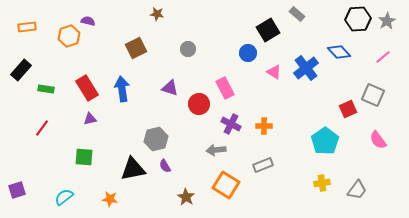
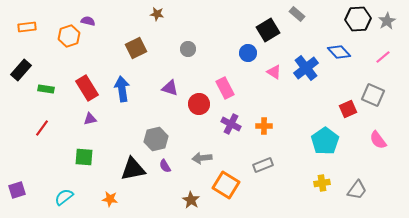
gray arrow at (216, 150): moved 14 px left, 8 px down
brown star at (186, 197): moved 5 px right, 3 px down
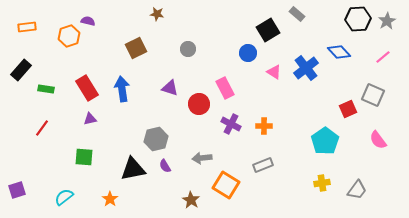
orange star at (110, 199): rotated 28 degrees clockwise
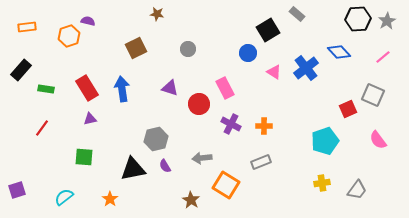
cyan pentagon at (325, 141): rotated 16 degrees clockwise
gray rectangle at (263, 165): moved 2 px left, 3 px up
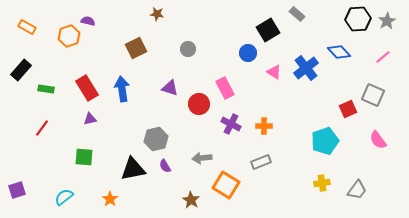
orange rectangle at (27, 27): rotated 36 degrees clockwise
